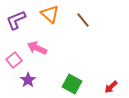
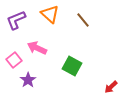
green square: moved 18 px up
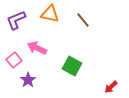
orange triangle: rotated 30 degrees counterclockwise
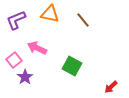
purple star: moved 3 px left, 3 px up
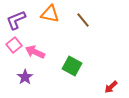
pink arrow: moved 2 px left, 4 px down
pink square: moved 15 px up
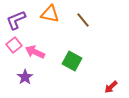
green square: moved 5 px up
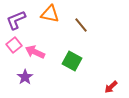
brown line: moved 2 px left, 5 px down
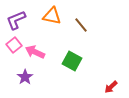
orange triangle: moved 2 px right, 2 px down
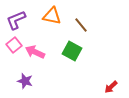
green square: moved 10 px up
purple star: moved 4 px down; rotated 21 degrees counterclockwise
